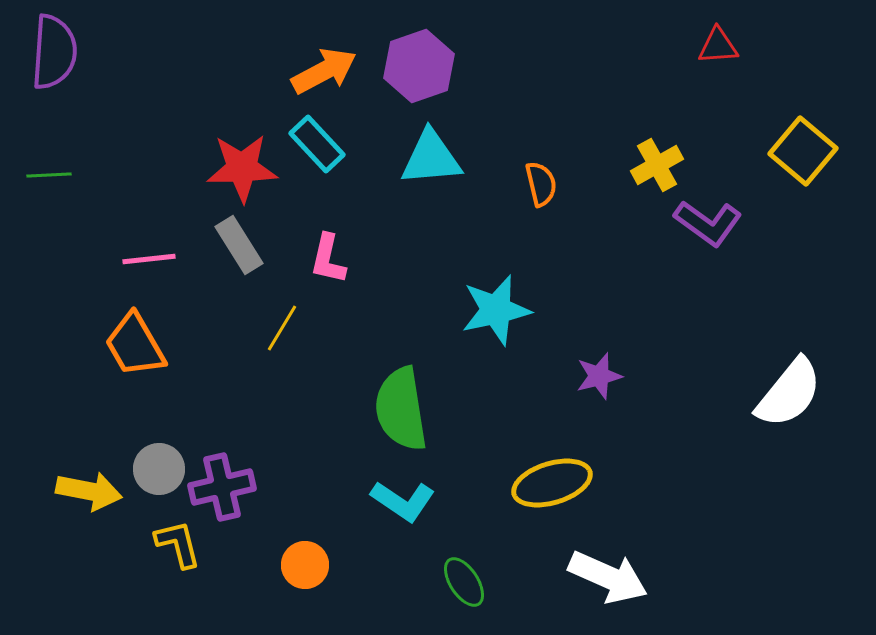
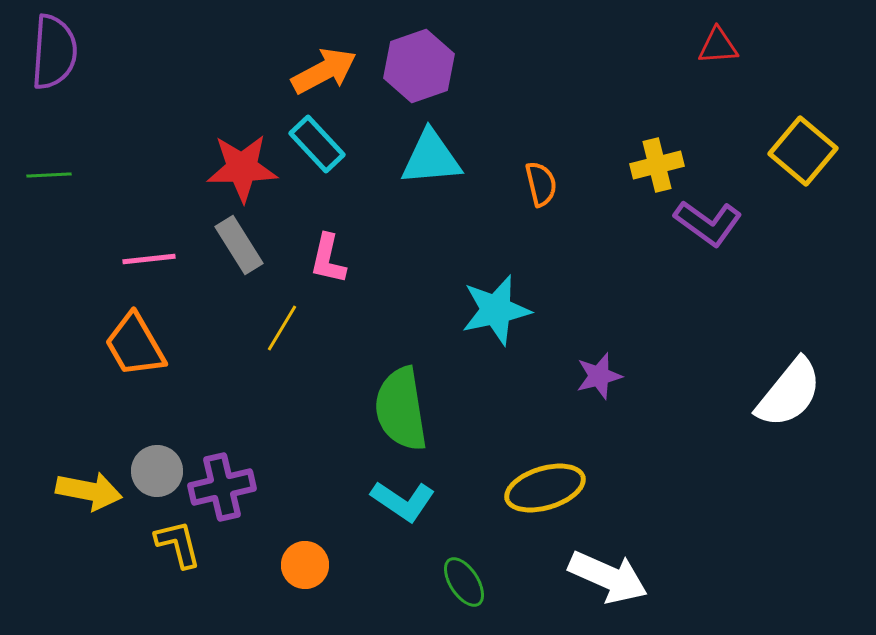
yellow cross: rotated 15 degrees clockwise
gray circle: moved 2 px left, 2 px down
yellow ellipse: moved 7 px left, 5 px down
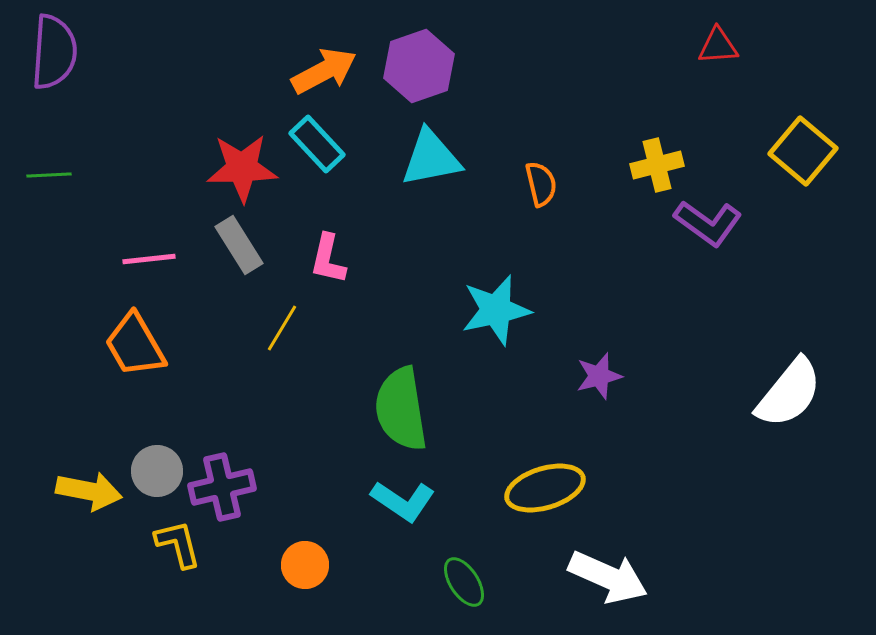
cyan triangle: rotated 6 degrees counterclockwise
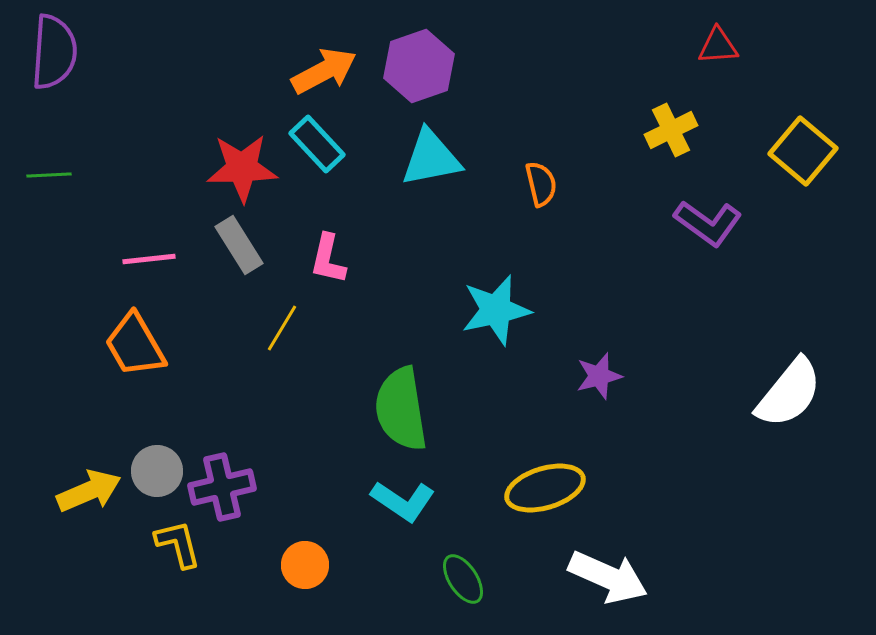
yellow cross: moved 14 px right, 35 px up; rotated 12 degrees counterclockwise
yellow arrow: rotated 34 degrees counterclockwise
green ellipse: moved 1 px left, 3 px up
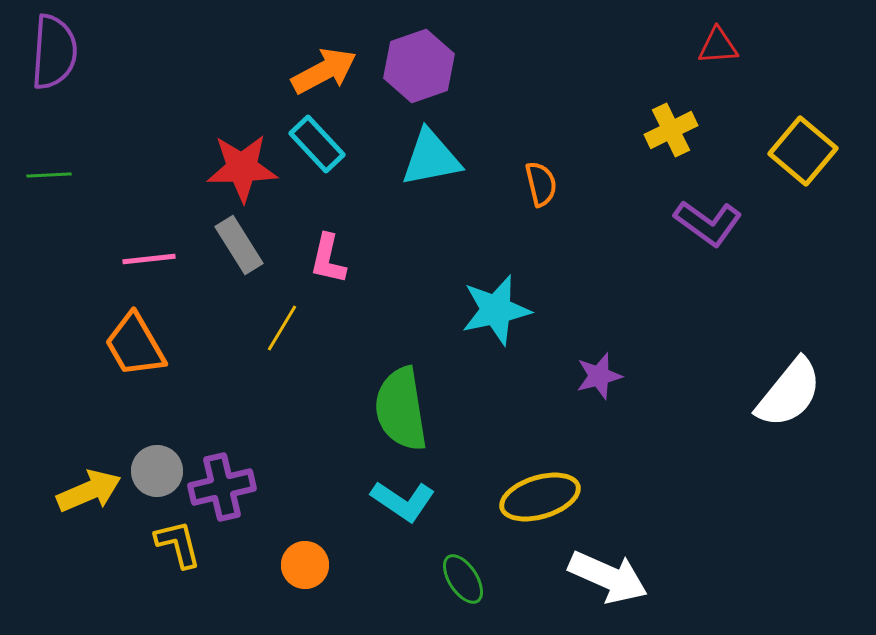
yellow ellipse: moved 5 px left, 9 px down
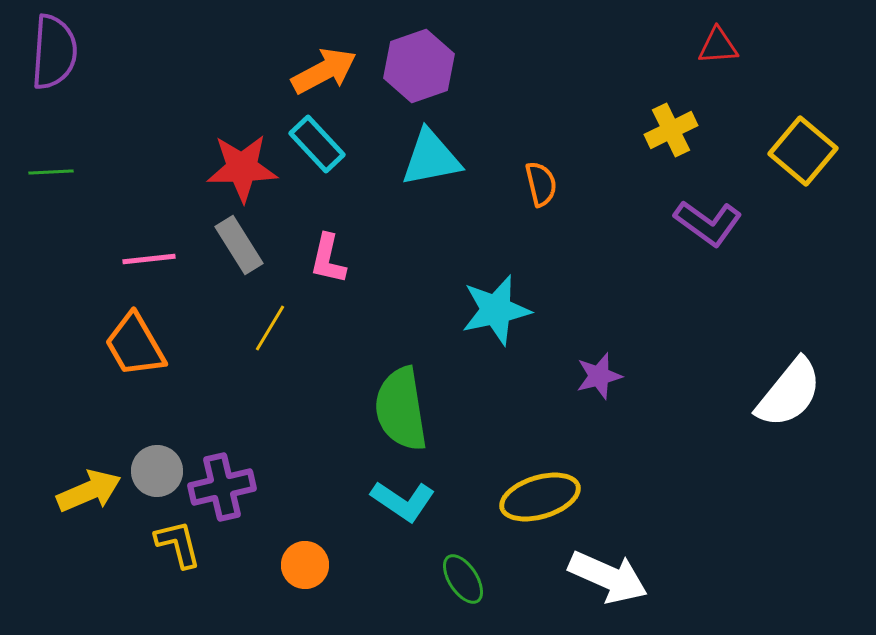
green line: moved 2 px right, 3 px up
yellow line: moved 12 px left
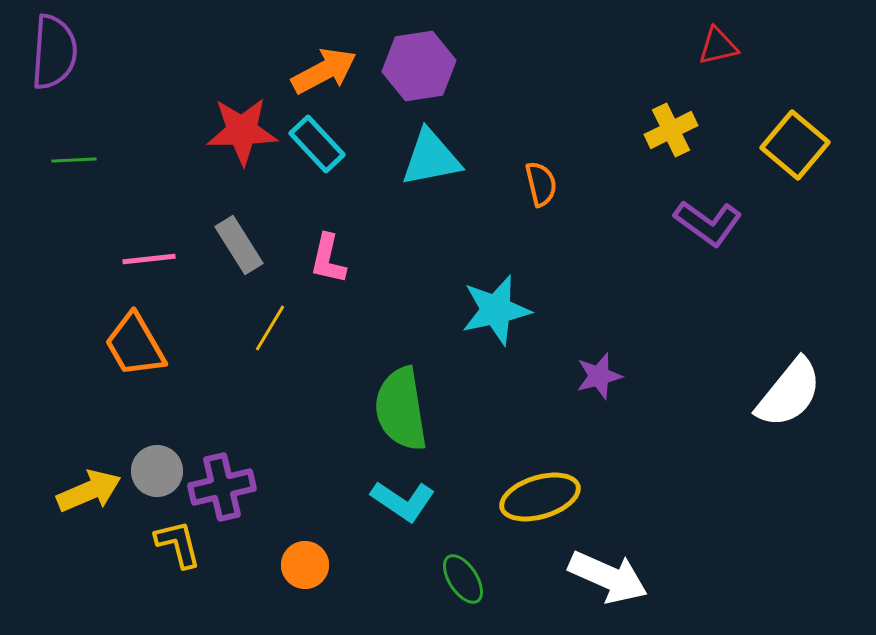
red triangle: rotated 9 degrees counterclockwise
purple hexagon: rotated 10 degrees clockwise
yellow square: moved 8 px left, 6 px up
red star: moved 37 px up
green line: moved 23 px right, 12 px up
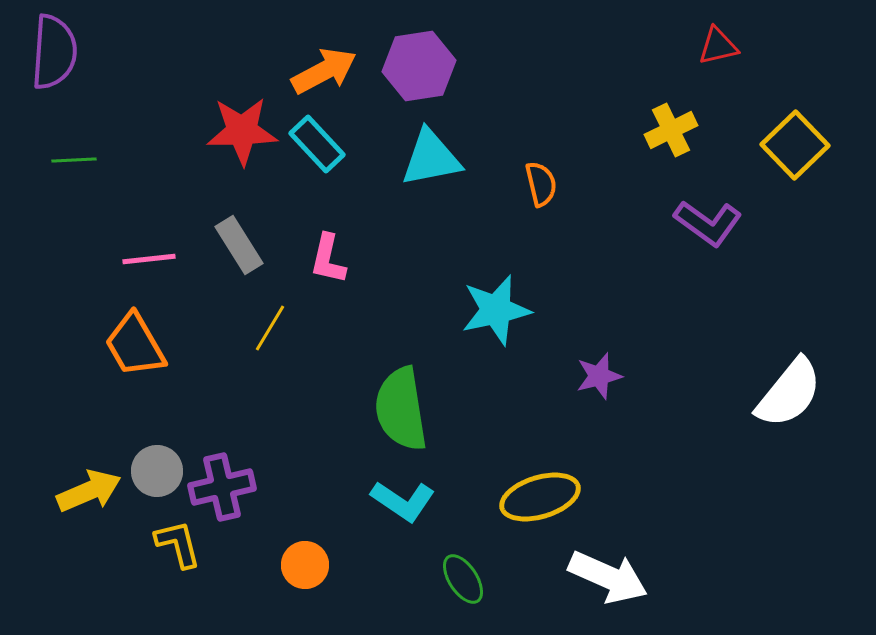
yellow square: rotated 6 degrees clockwise
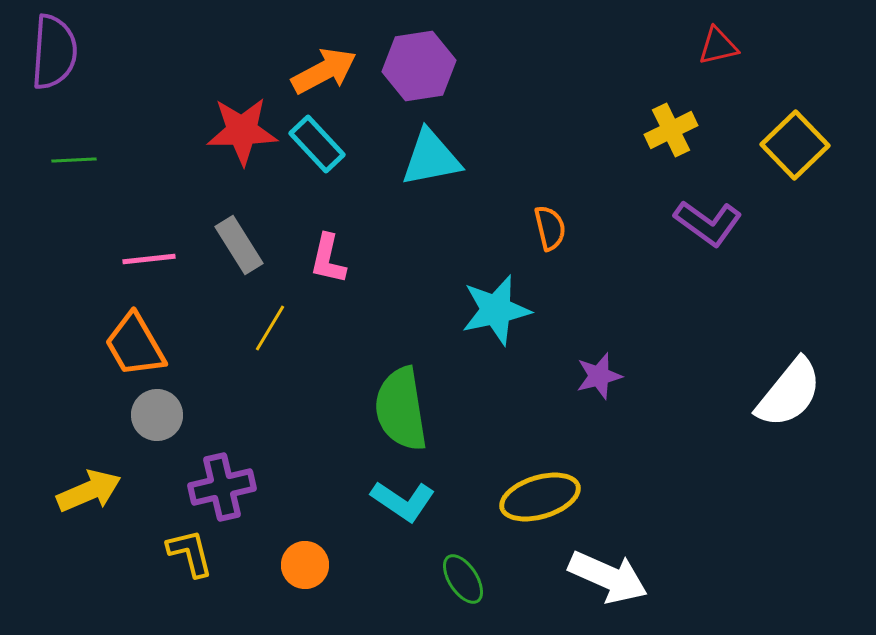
orange semicircle: moved 9 px right, 44 px down
gray circle: moved 56 px up
yellow L-shape: moved 12 px right, 9 px down
